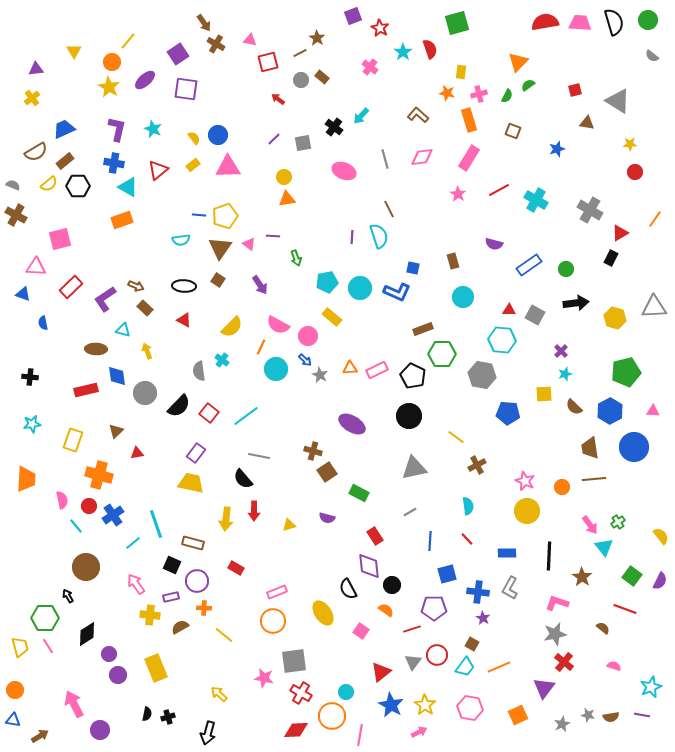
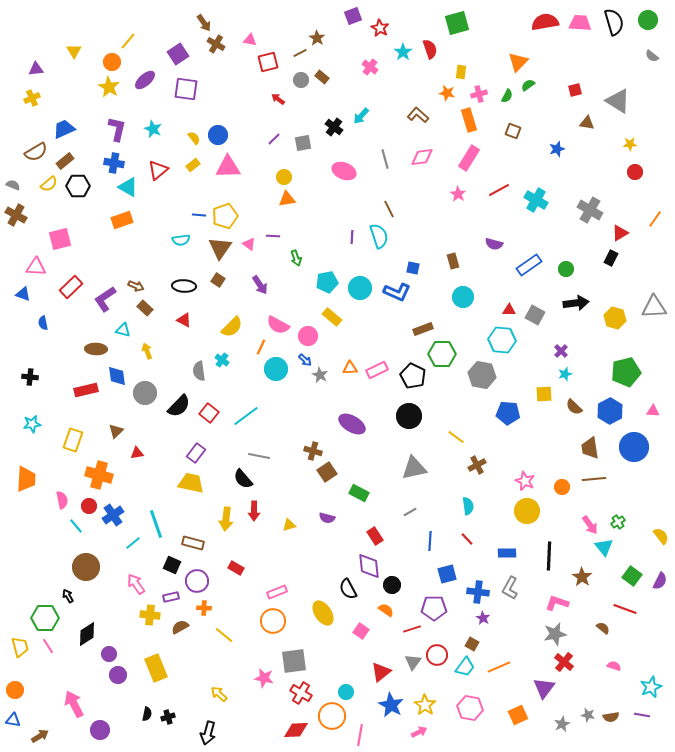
yellow cross at (32, 98): rotated 14 degrees clockwise
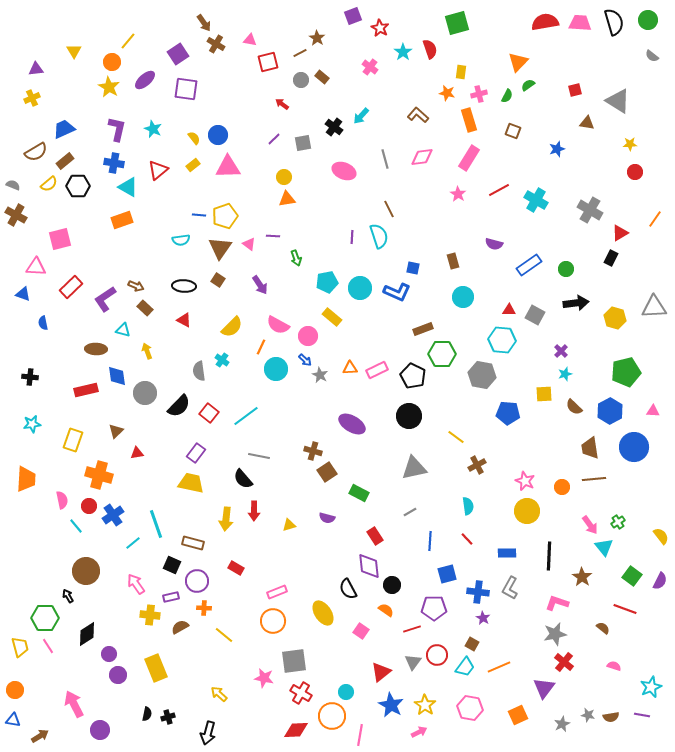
red arrow at (278, 99): moved 4 px right, 5 px down
brown circle at (86, 567): moved 4 px down
